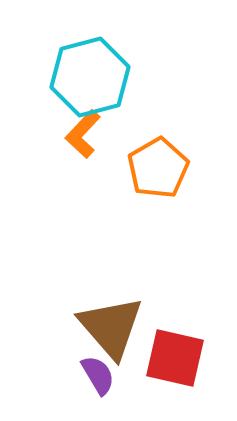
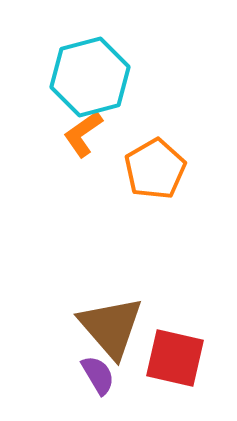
orange L-shape: rotated 12 degrees clockwise
orange pentagon: moved 3 px left, 1 px down
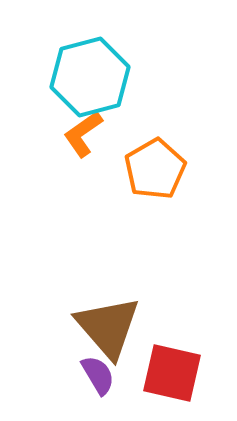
brown triangle: moved 3 px left
red square: moved 3 px left, 15 px down
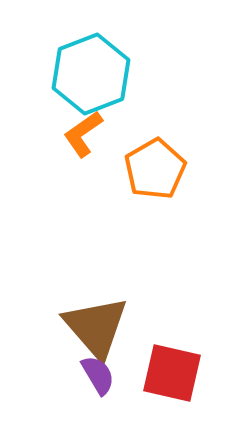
cyan hexagon: moved 1 px right, 3 px up; rotated 6 degrees counterclockwise
brown triangle: moved 12 px left
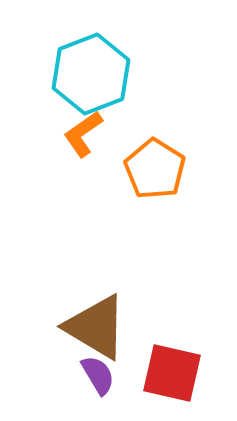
orange pentagon: rotated 10 degrees counterclockwise
brown triangle: rotated 18 degrees counterclockwise
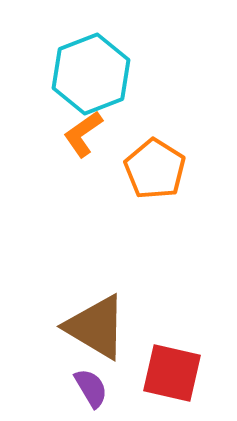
purple semicircle: moved 7 px left, 13 px down
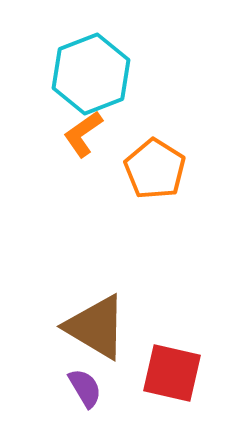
purple semicircle: moved 6 px left
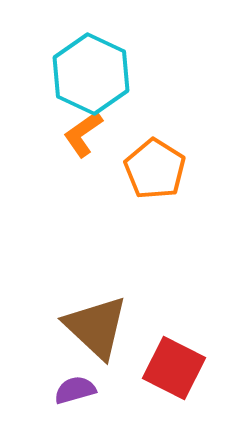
cyan hexagon: rotated 14 degrees counterclockwise
brown triangle: rotated 12 degrees clockwise
red square: moved 2 px right, 5 px up; rotated 14 degrees clockwise
purple semicircle: moved 10 px left, 2 px down; rotated 75 degrees counterclockwise
